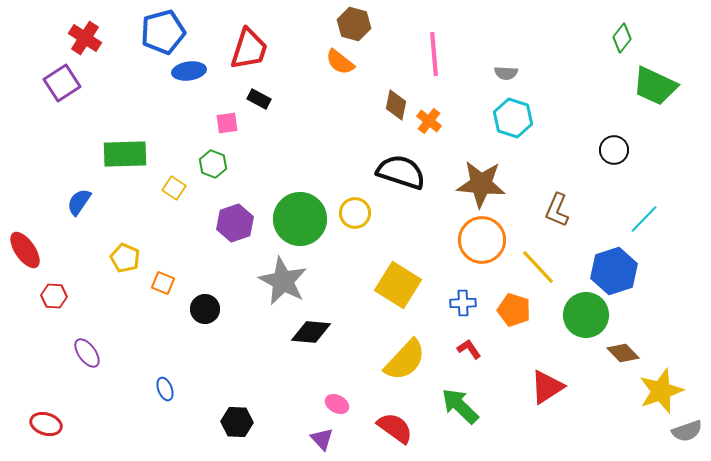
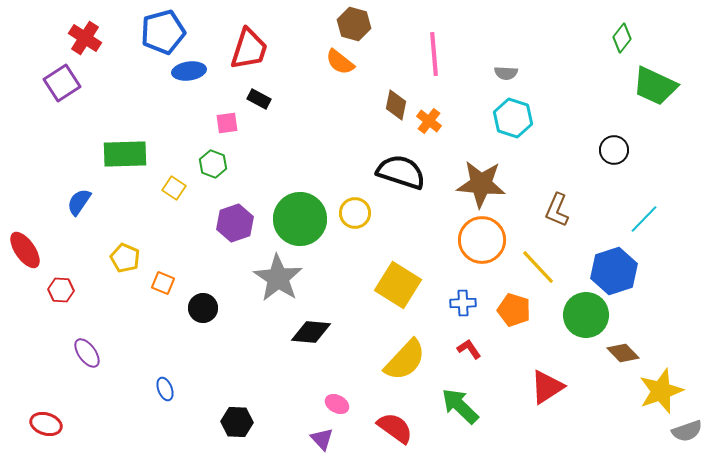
gray star at (283, 281): moved 5 px left, 3 px up; rotated 6 degrees clockwise
red hexagon at (54, 296): moved 7 px right, 6 px up
black circle at (205, 309): moved 2 px left, 1 px up
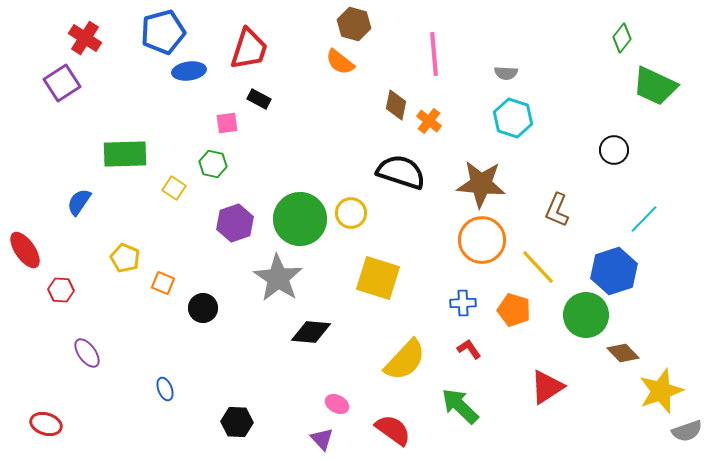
green hexagon at (213, 164): rotated 8 degrees counterclockwise
yellow circle at (355, 213): moved 4 px left
yellow square at (398, 285): moved 20 px left, 7 px up; rotated 15 degrees counterclockwise
red semicircle at (395, 428): moved 2 px left, 2 px down
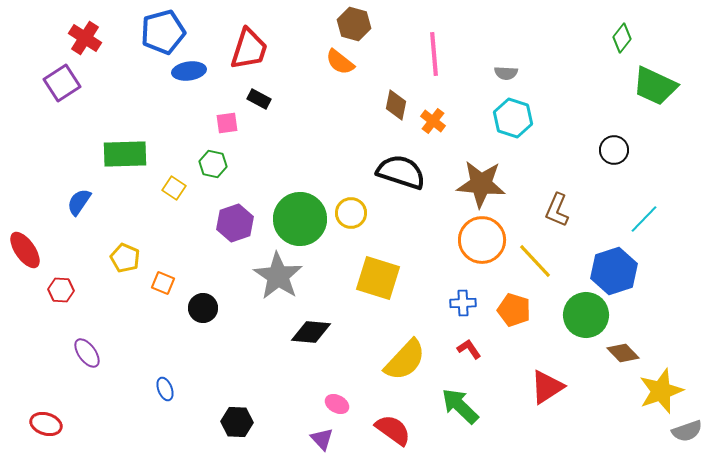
orange cross at (429, 121): moved 4 px right
yellow line at (538, 267): moved 3 px left, 6 px up
gray star at (278, 278): moved 2 px up
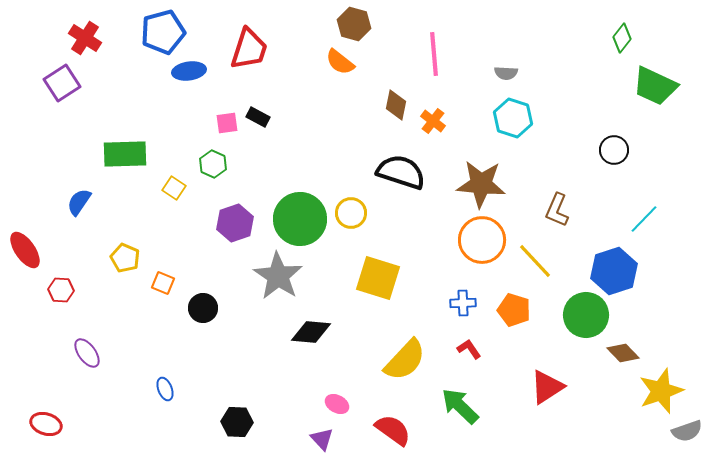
black rectangle at (259, 99): moved 1 px left, 18 px down
green hexagon at (213, 164): rotated 12 degrees clockwise
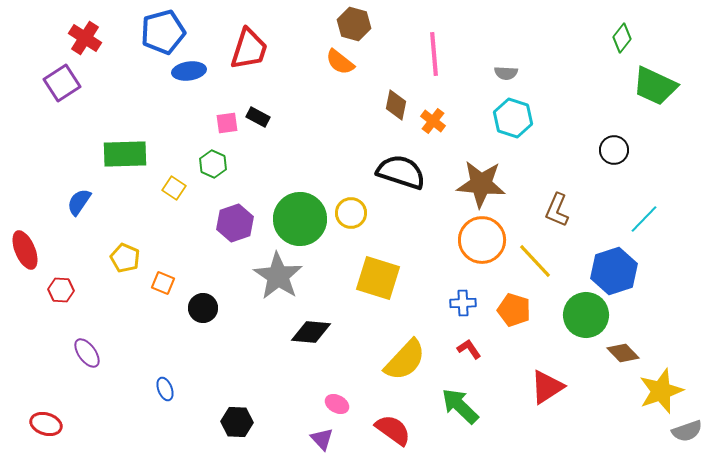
red ellipse at (25, 250): rotated 12 degrees clockwise
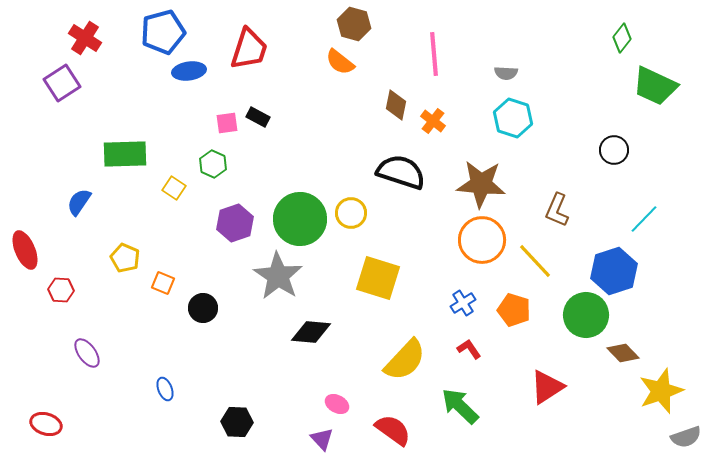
blue cross at (463, 303): rotated 30 degrees counterclockwise
gray semicircle at (687, 431): moved 1 px left, 6 px down
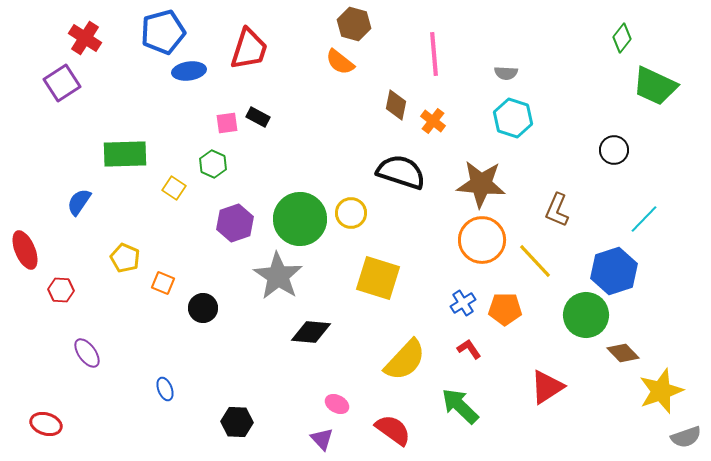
orange pentagon at (514, 310): moved 9 px left, 1 px up; rotated 16 degrees counterclockwise
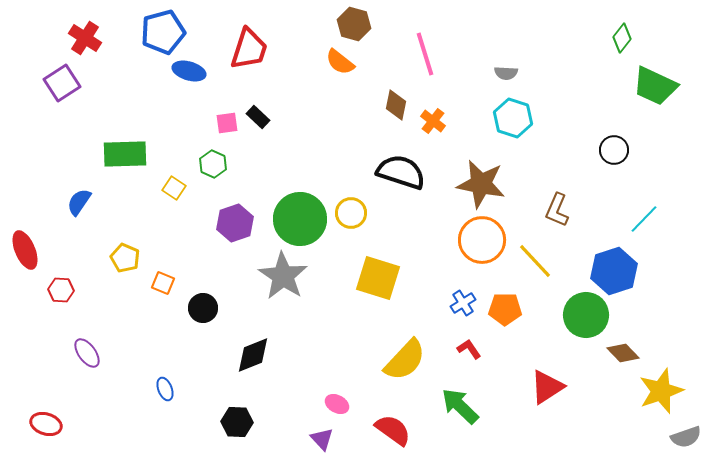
pink line at (434, 54): moved 9 px left; rotated 12 degrees counterclockwise
blue ellipse at (189, 71): rotated 24 degrees clockwise
black rectangle at (258, 117): rotated 15 degrees clockwise
brown star at (481, 184): rotated 6 degrees clockwise
gray star at (278, 276): moved 5 px right
black diamond at (311, 332): moved 58 px left, 23 px down; rotated 27 degrees counterclockwise
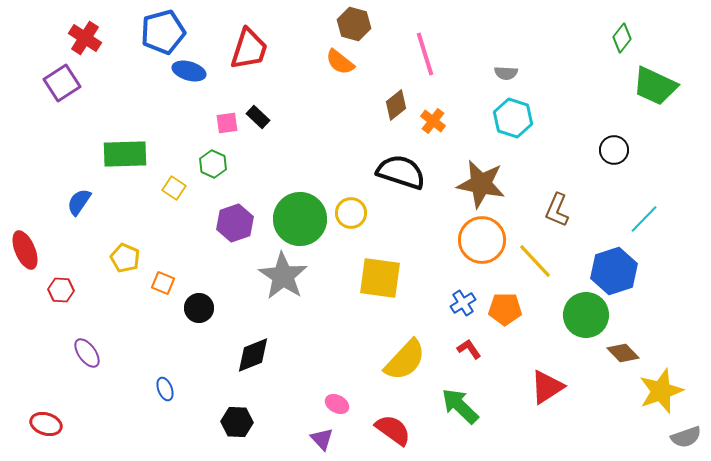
brown diamond at (396, 105): rotated 40 degrees clockwise
yellow square at (378, 278): moved 2 px right; rotated 9 degrees counterclockwise
black circle at (203, 308): moved 4 px left
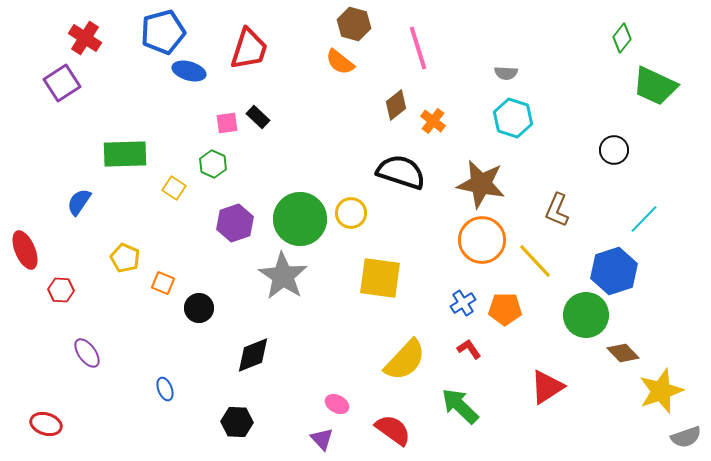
pink line at (425, 54): moved 7 px left, 6 px up
